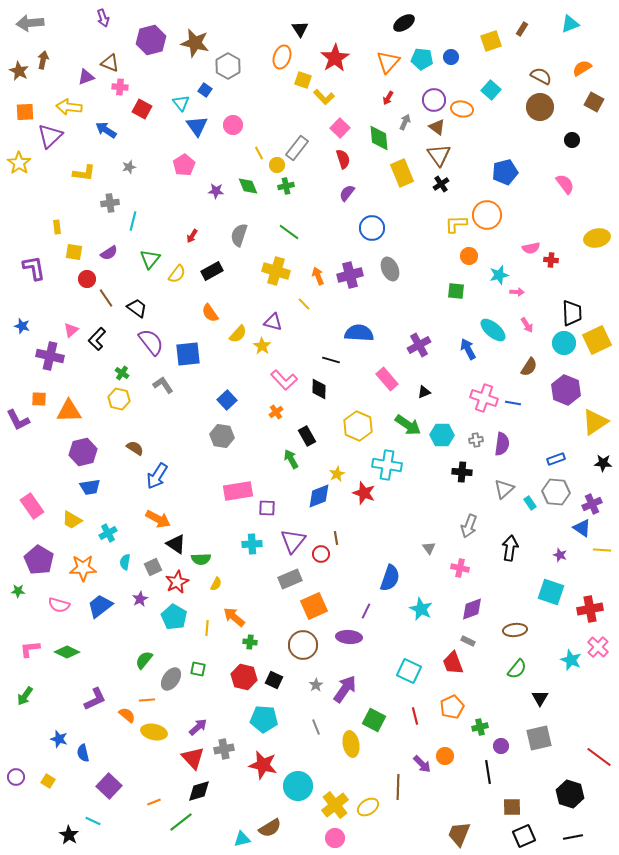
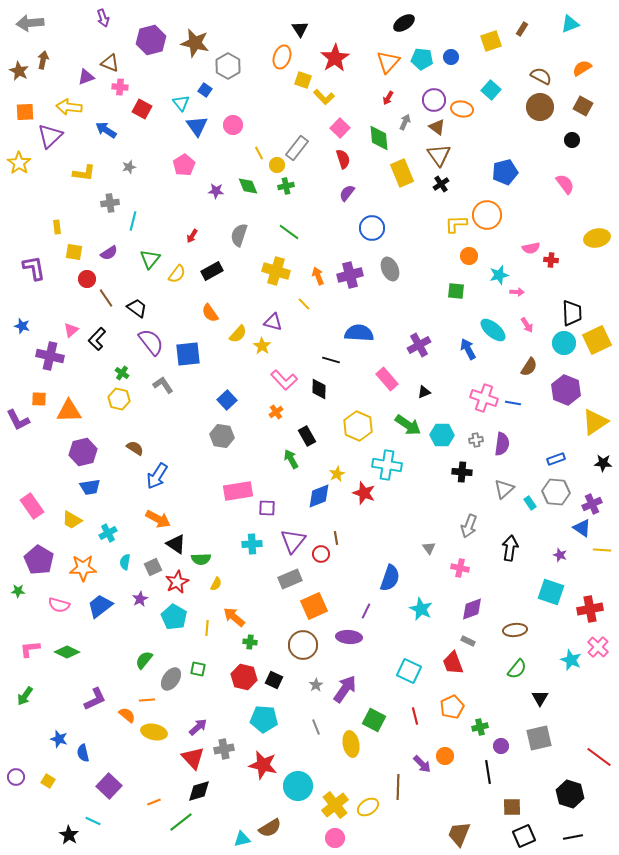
brown square at (594, 102): moved 11 px left, 4 px down
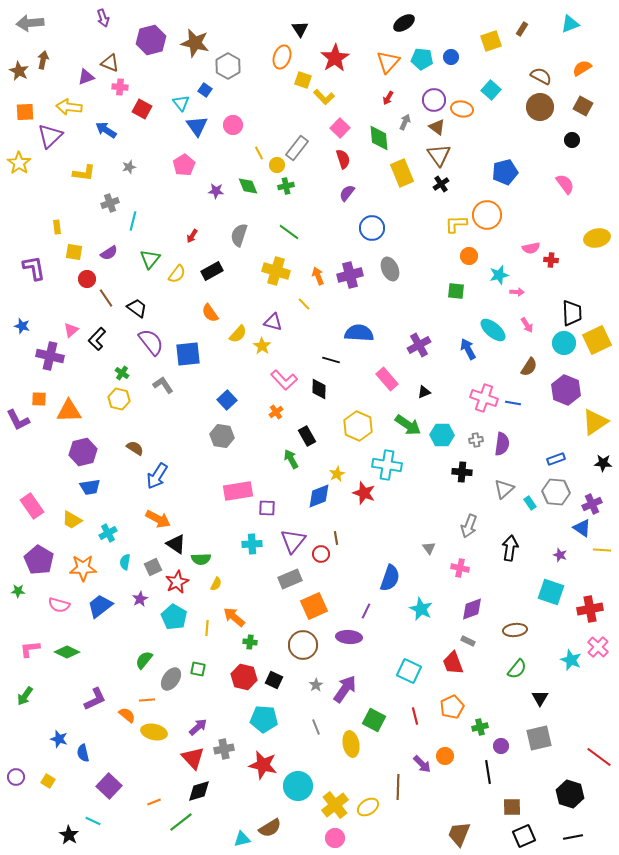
gray cross at (110, 203): rotated 12 degrees counterclockwise
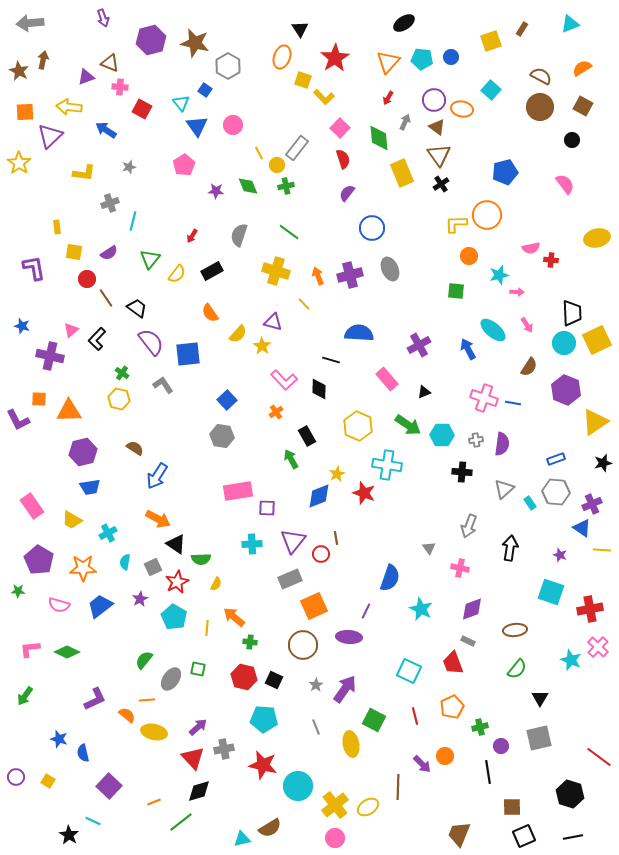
black star at (603, 463): rotated 18 degrees counterclockwise
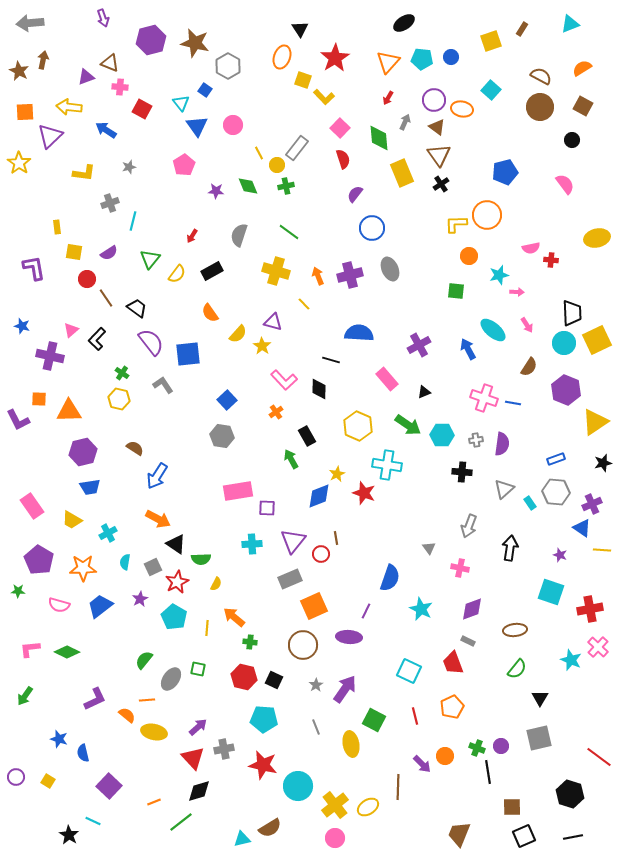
purple semicircle at (347, 193): moved 8 px right, 1 px down
green cross at (480, 727): moved 3 px left, 21 px down; rotated 35 degrees clockwise
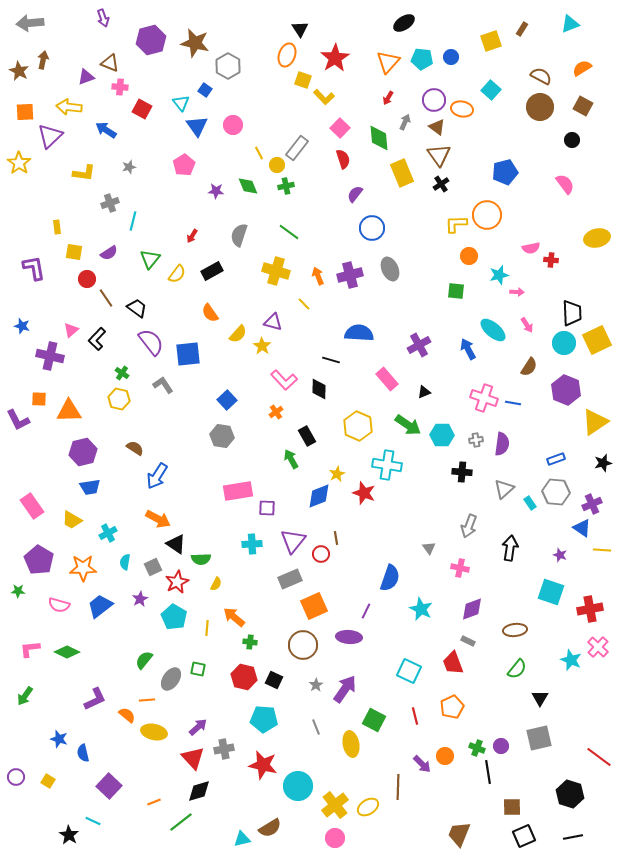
orange ellipse at (282, 57): moved 5 px right, 2 px up
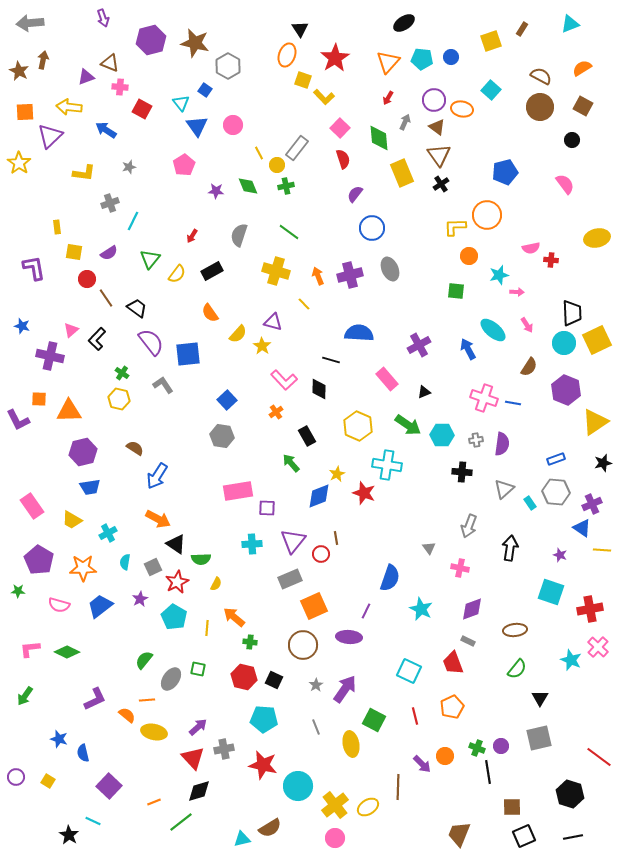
cyan line at (133, 221): rotated 12 degrees clockwise
yellow L-shape at (456, 224): moved 1 px left, 3 px down
green arrow at (291, 459): moved 4 px down; rotated 12 degrees counterclockwise
